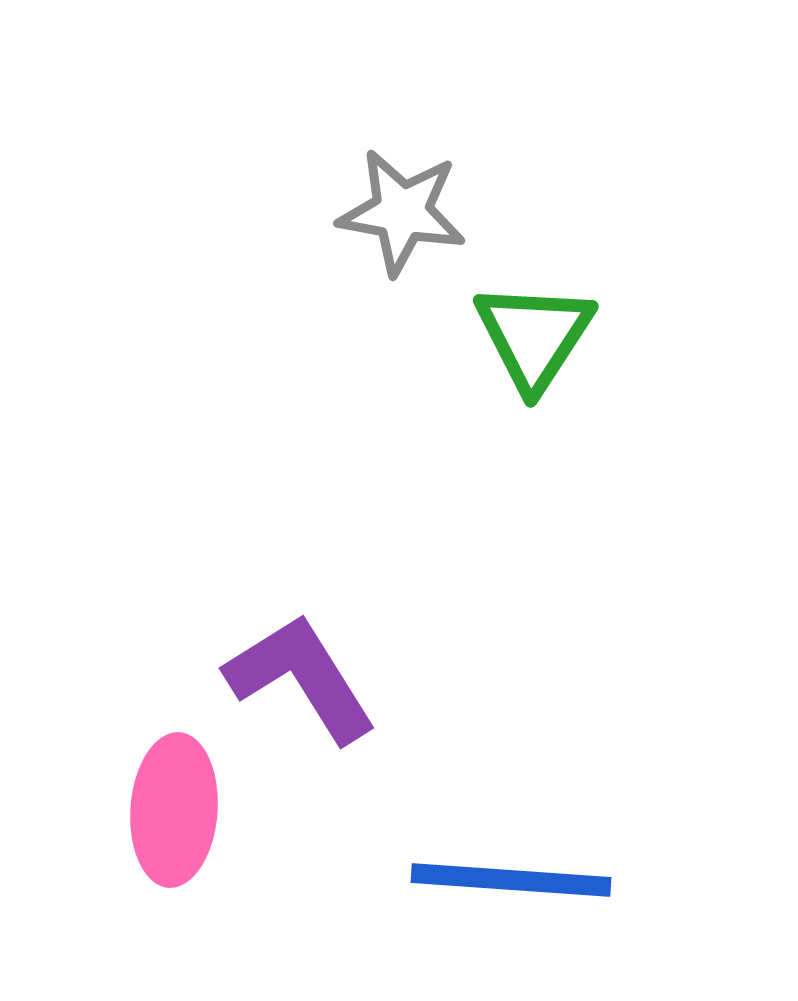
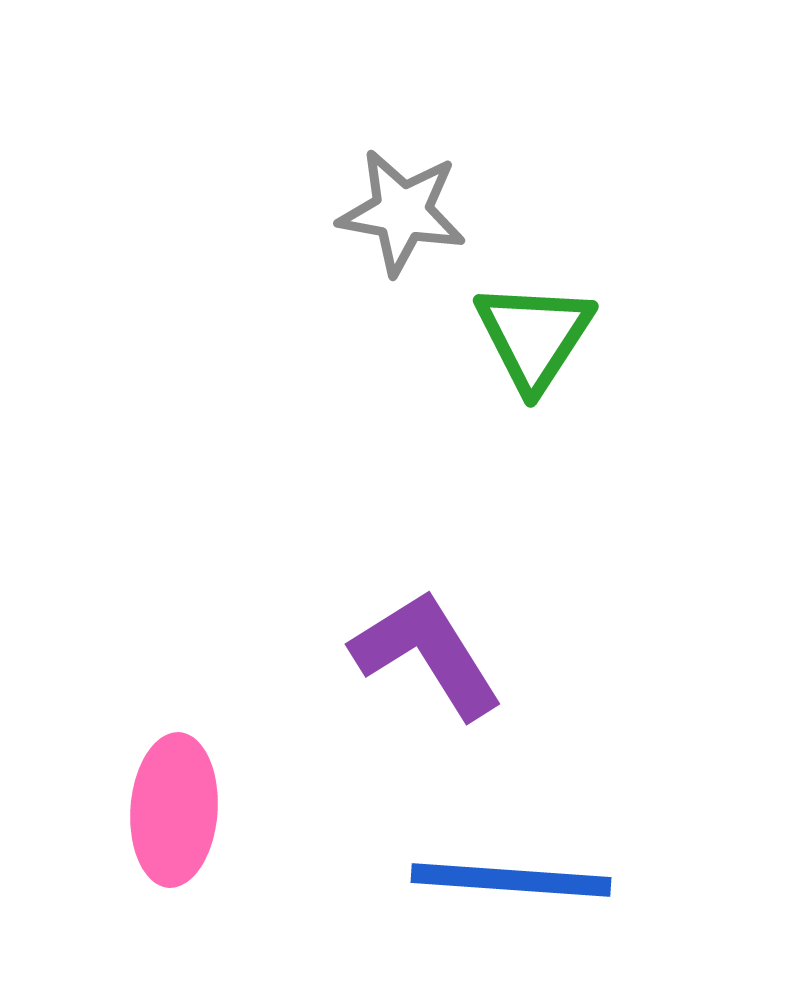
purple L-shape: moved 126 px right, 24 px up
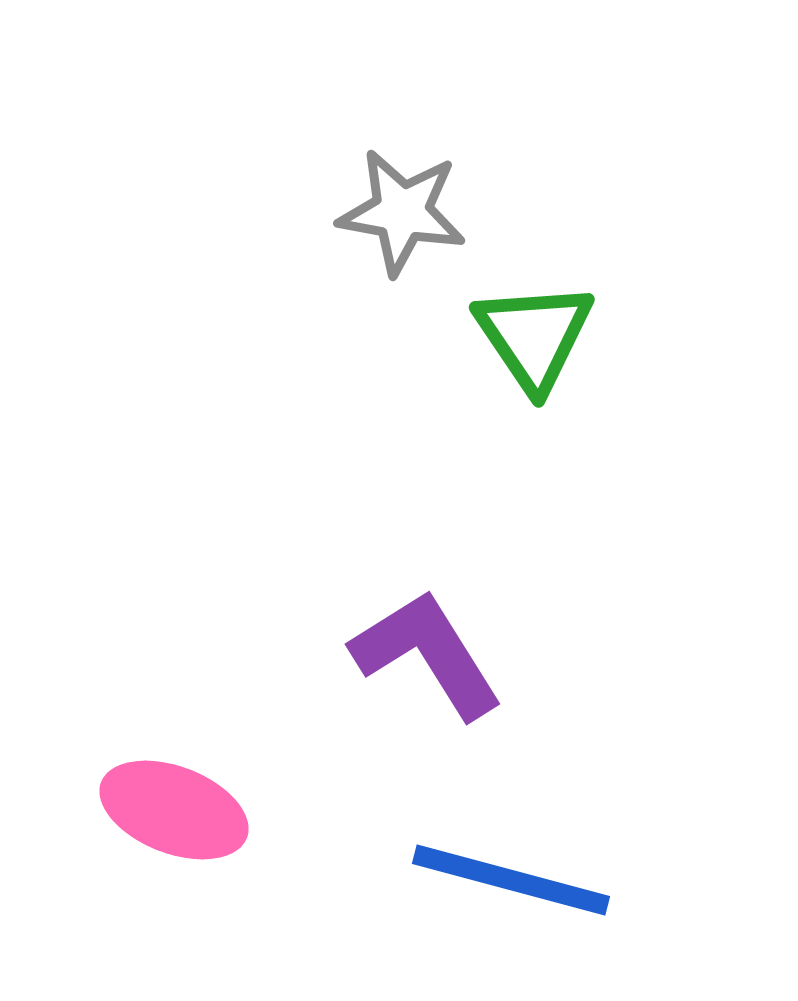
green triangle: rotated 7 degrees counterclockwise
pink ellipse: rotated 73 degrees counterclockwise
blue line: rotated 11 degrees clockwise
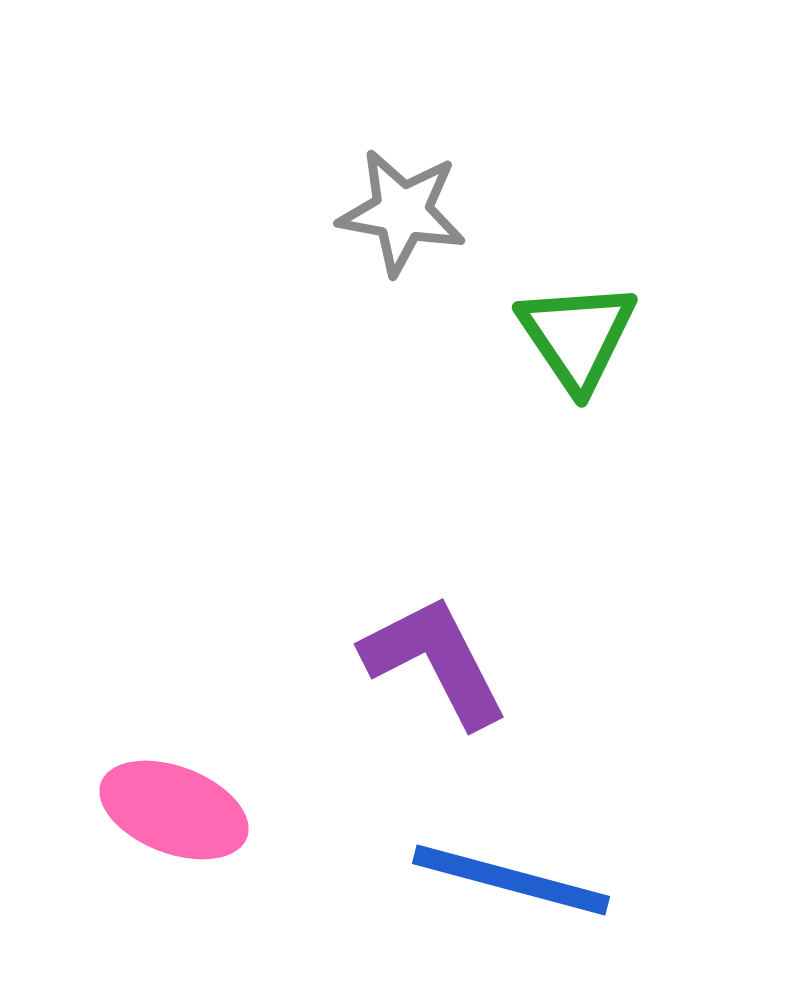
green triangle: moved 43 px right
purple L-shape: moved 8 px right, 7 px down; rotated 5 degrees clockwise
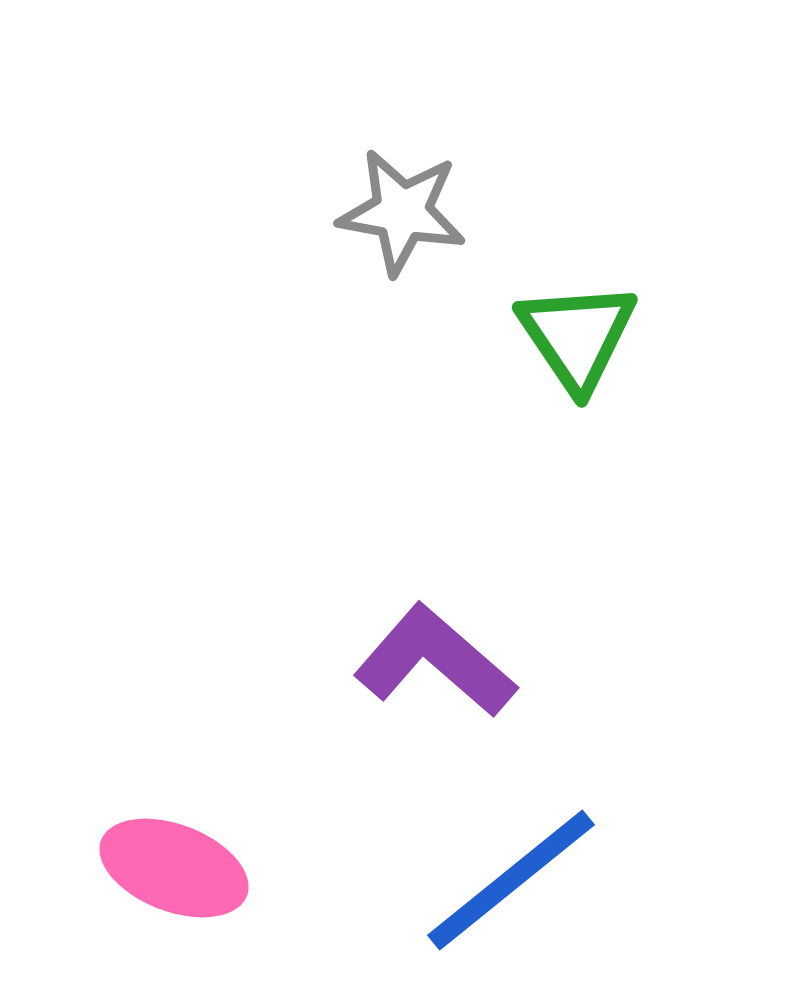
purple L-shape: rotated 22 degrees counterclockwise
pink ellipse: moved 58 px down
blue line: rotated 54 degrees counterclockwise
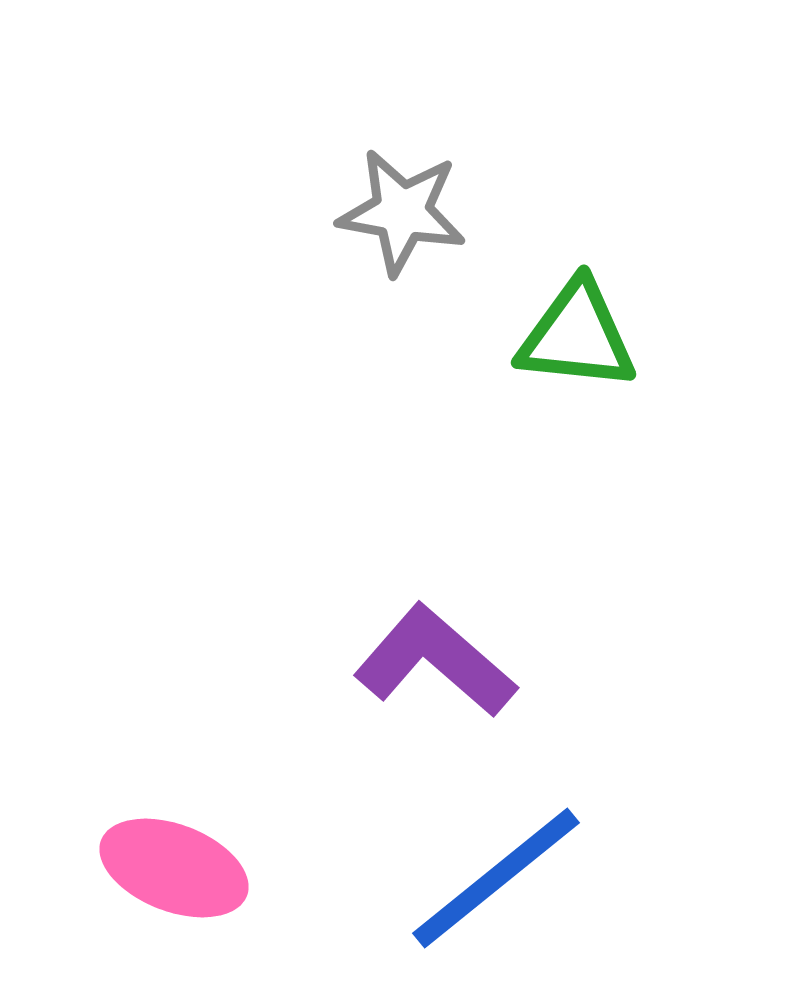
green triangle: rotated 50 degrees counterclockwise
blue line: moved 15 px left, 2 px up
